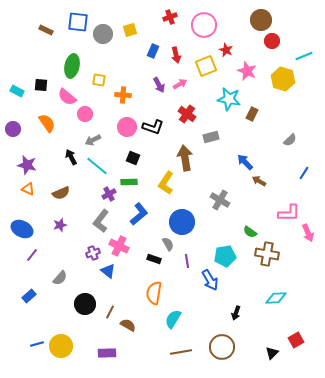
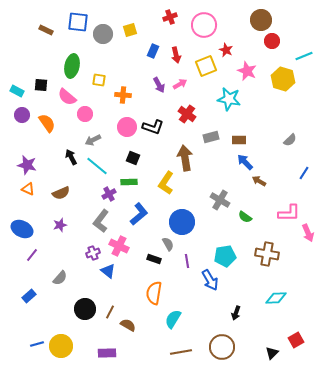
brown rectangle at (252, 114): moved 13 px left, 26 px down; rotated 64 degrees clockwise
purple circle at (13, 129): moved 9 px right, 14 px up
green semicircle at (250, 232): moved 5 px left, 15 px up
black circle at (85, 304): moved 5 px down
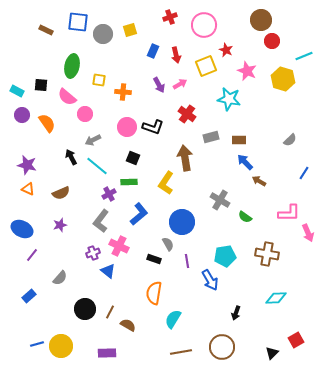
orange cross at (123, 95): moved 3 px up
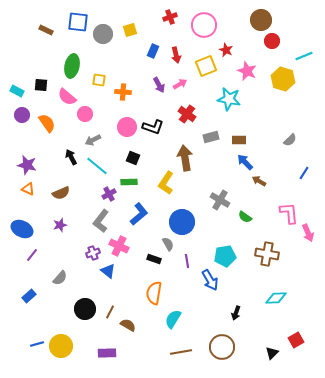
pink L-shape at (289, 213): rotated 95 degrees counterclockwise
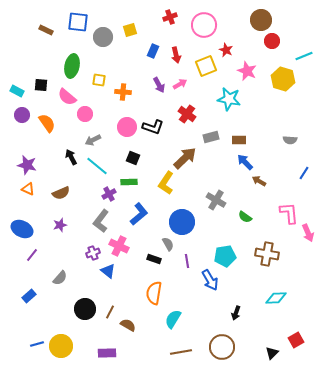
gray circle at (103, 34): moved 3 px down
gray semicircle at (290, 140): rotated 48 degrees clockwise
brown arrow at (185, 158): rotated 55 degrees clockwise
gray cross at (220, 200): moved 4 px left
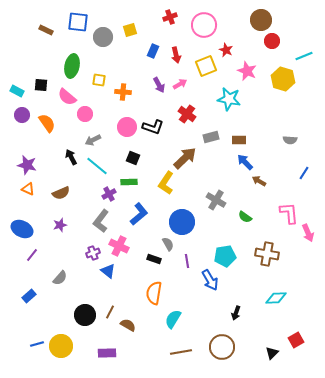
black circle at (85, 309): moved 6 px down
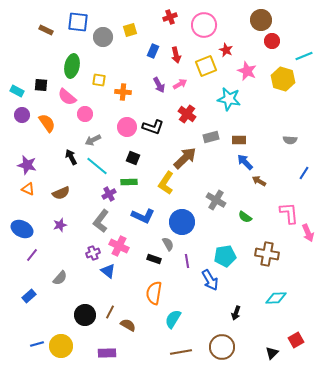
blue L-shape at (139, 214): moved 4 px right, 2 px down; rotated 65 degrees clockwise
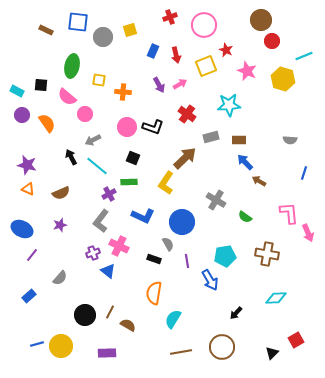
cyan star at (229, 99): moved 6 px down; rotated 15 degrees counterclockwise
blue line at (304, 173): rotated 16 degrees counterclockwise
black arrow at (236, 313): rotated 24 degrees clockwise
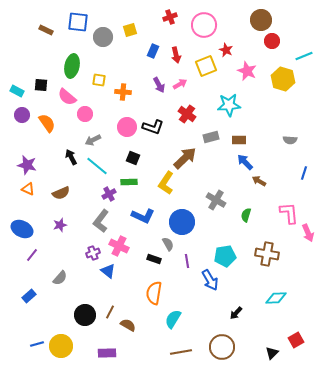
green semicircle at (245, 217): moved 1 px right, 2 px up; rotated 72 degrees clockwise
